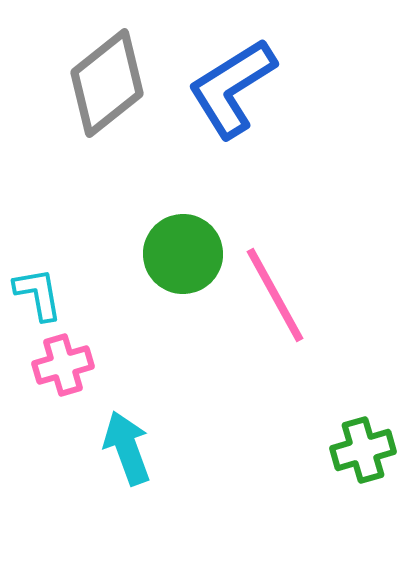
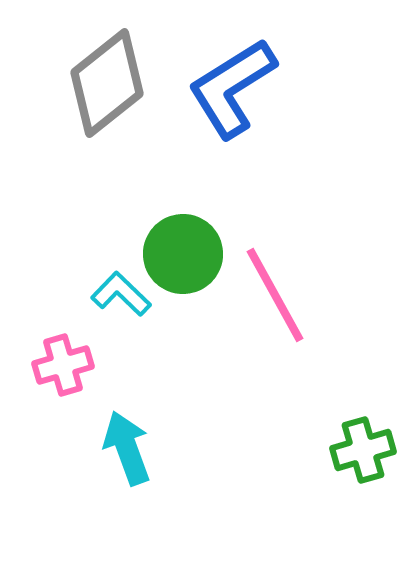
cyan L-shape: moved 83 px right; rotated 36 degrees counterclockwise
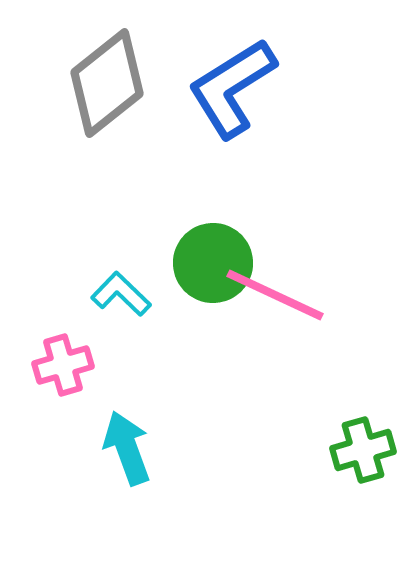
green circle: moved 30 px right, 9 px down
pink line: rotated 36 degrees counterclockwise
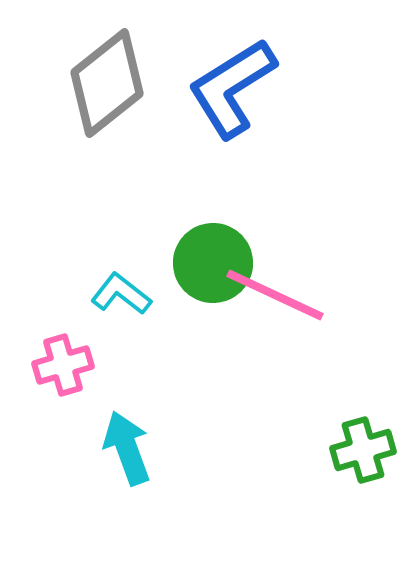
cyan L-shape: rotated 6 degrees counterclockwise
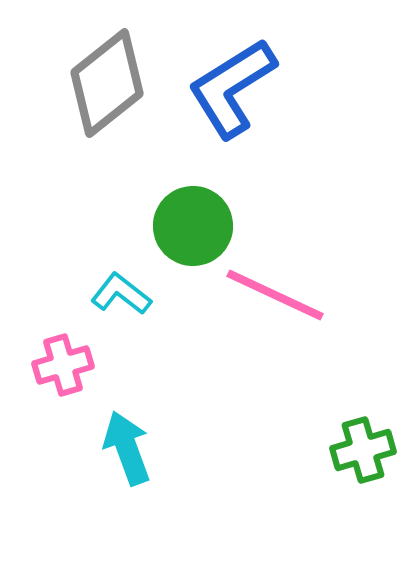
green circle: moved 20 px left, 37 px up
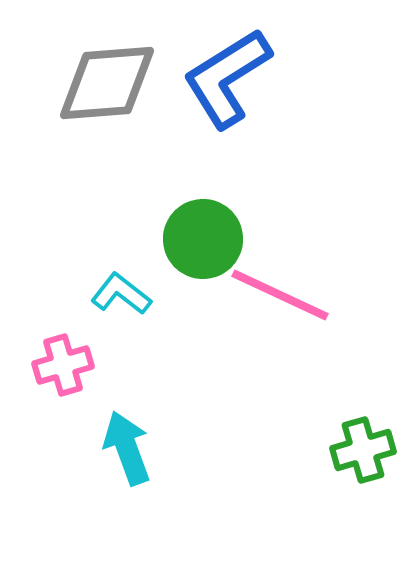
gray diamond: rotated 34 degrees clockwise
blue L-shape: moved 5 px left, 10 px up
green circle: moved 10 px right, 13 px down
pink line: moved 5 px right
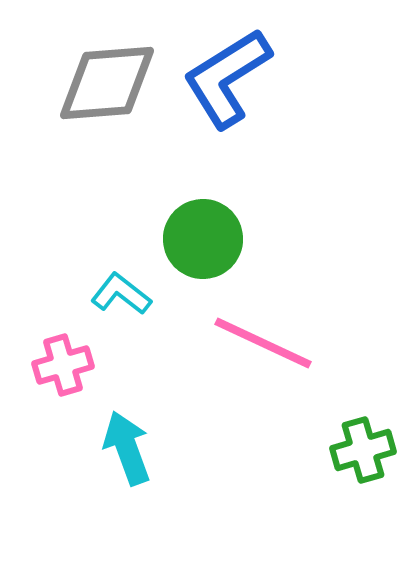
pink line: moved 17 px left, 48 px down
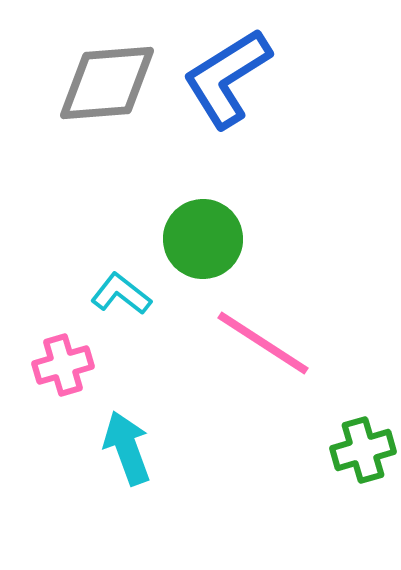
pink line: rotated 8 degrees clockwise
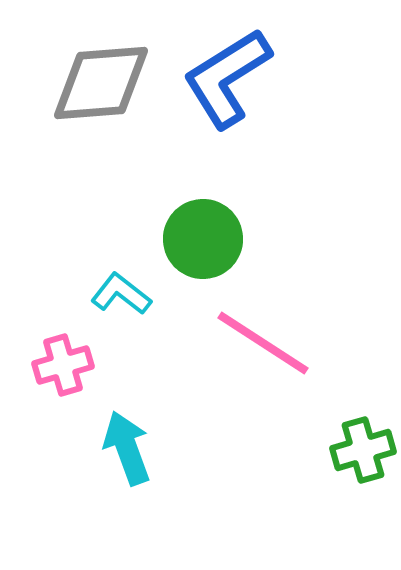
gray diamond: moved 6 px left
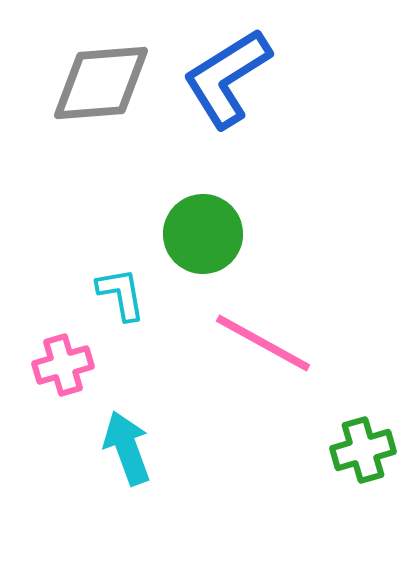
green circle: moved 5 px up
cyan L-shape: rotated 42 degrees clockwise
pink line: rotated 4 degrees counterclockwise
